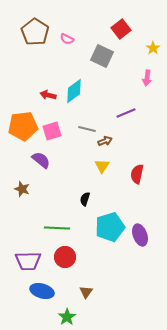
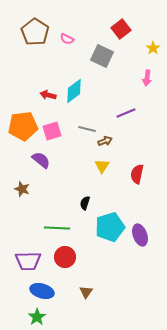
black semicircle: moved 4 px down
green star: moved 30 px left
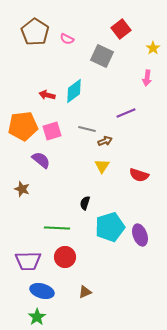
red arrow: moved 1 px left
red semicircle: moved 2 px right, 1 px down; rotated 84 degrees counterclockwise
brown triangle: moved 1 px left; rotated 32 degrees clockwise
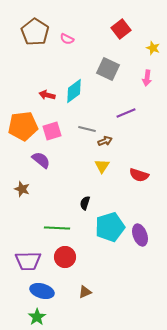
yellow star: rotated 16 degrees counterclockwise
gray square: moved 6 px right, 13 px down
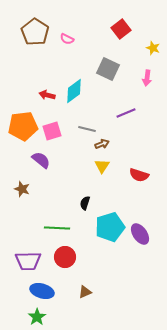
brown arrow: moved 3 px left, 3 px down
purple ellipse: moved 1 px up; rotated 15 degrees counterclockwise
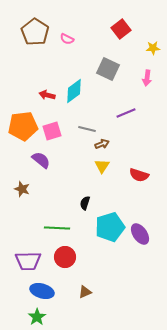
yellow star: rotated 24 degrees counterclockwise
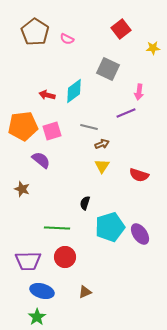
pink arrow: moved 8 px left, 14 px down
gray line: moved 2 px right, 2 px up
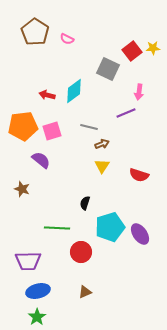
red square: moved 11 px right, 22 px down
red circle: moved 16 px right, 5 px up
blue ellipse: moved 4 px left; rotated 30 degrees counterclockwise
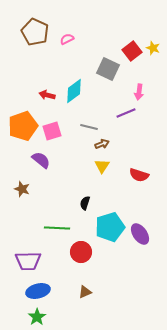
brown pentagon: rotated 8 degrees counterclockwise
pink semicircle: rotated 128 degrees clockwise
yellow star: rotated 24 degrees clockwise
orange pentagon: rotated 12 degrees counterclockwise
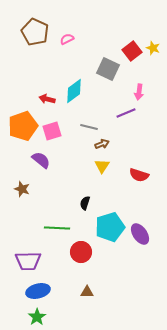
red arrow: moved 4 px down
brown triangle: moved 2 px right; rotated 24 degrees clockwise
